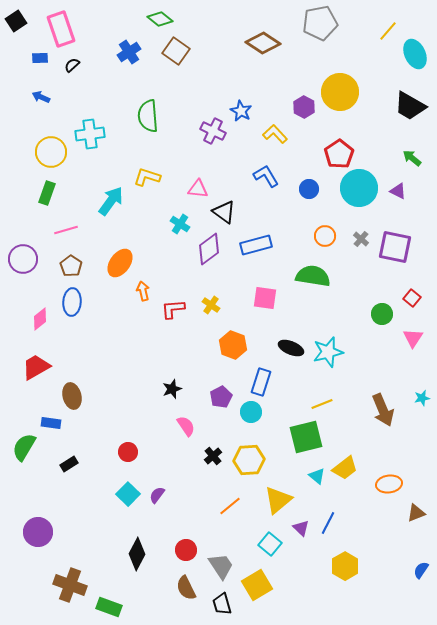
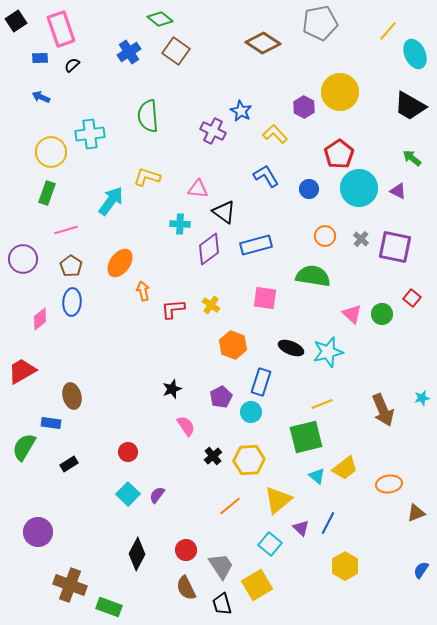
cyan cross at (180, 224): rotated 30 degrees counterclockwise
pink triangle at (413, 338): moved 61 px left, 24 px up; rotated 20 degrees counterclockwise
red trapezoid at (36, 367): moved 14 px left, 4 px down
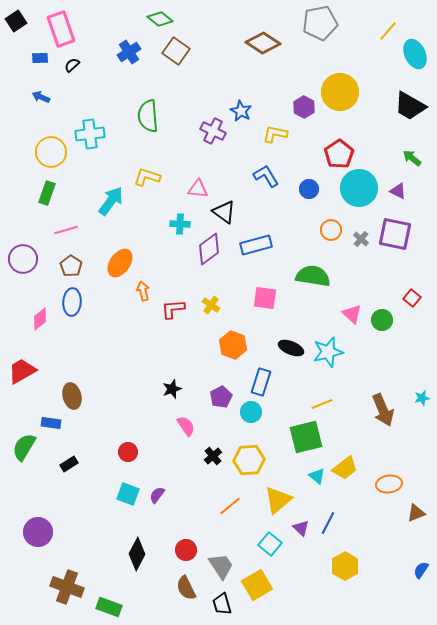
yellow L-shape at (275, 134): rotated 35 degrees counterclockwise
orange circle at (325, 236): moved 6 px right, 6 px up
purple square at (395, 247): moved 13 px up
green circle at (382, 314): moved 6 px down
cyan square at (128, 494): rotated 25 degrees counterclockwise
brown cross at (70, 585): moved 3 px left, 2 px down
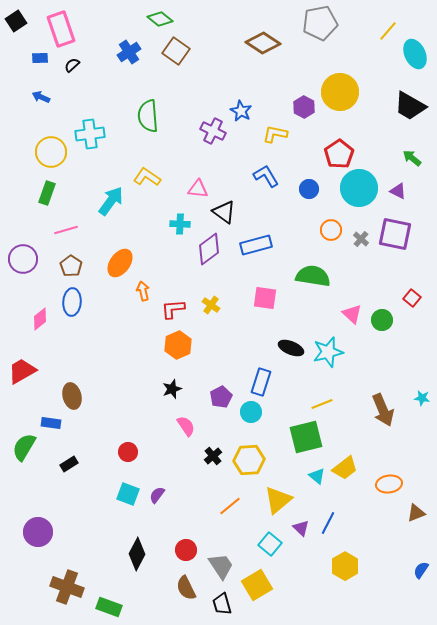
yellow L-shape at (147, 177): rotated 16 degrees clockwise
orange hexagon at (233, 345): moved 55 px left; rotated 16 degrees clockwise
cyan star at (422, 398): rotated 21 degrees clockwise
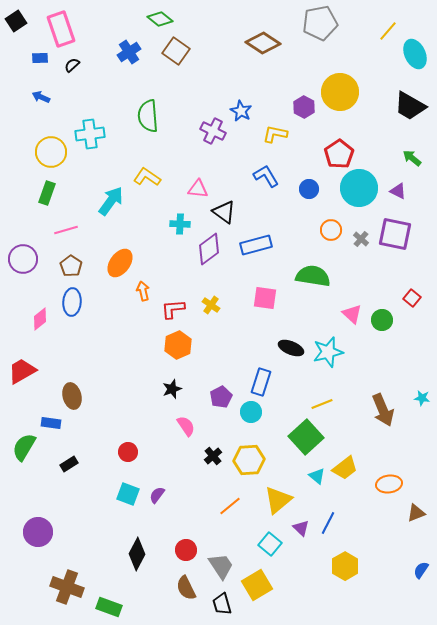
green square at (306, 437): rotated 28 degrees counterclockwise
